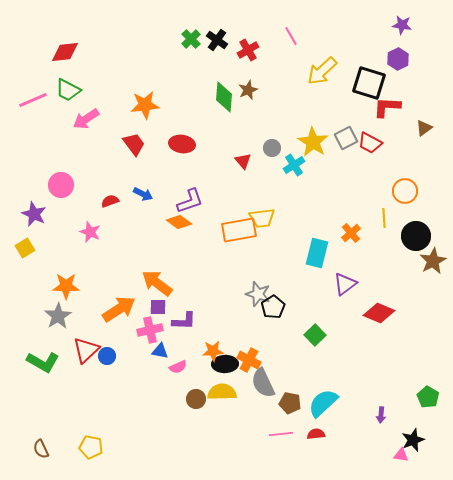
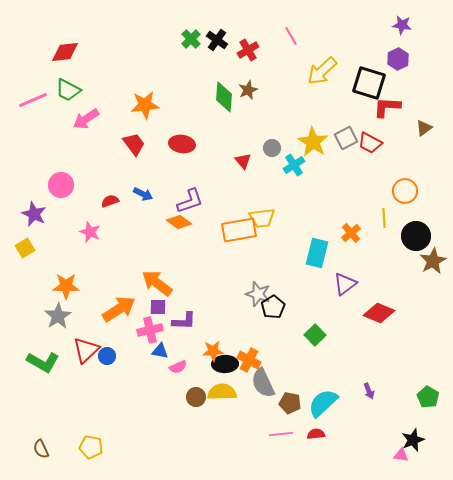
brown circle at (196, 399): moved 2 px up
purple arrow at (381, 415): moved 12 px left, 24 px up; rotated 28 degrees counterclockwise
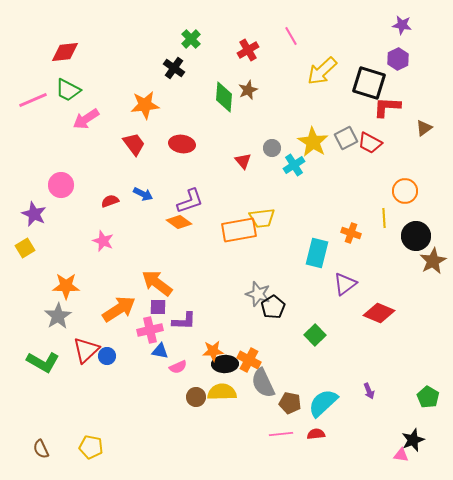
black cross at (217, 40): moved 43 px left, 28 px down
pink star at (90, 232): moved 13 px right, 9 px down
orange cross at (351, 233): rotated 30 degrees counterclockwise
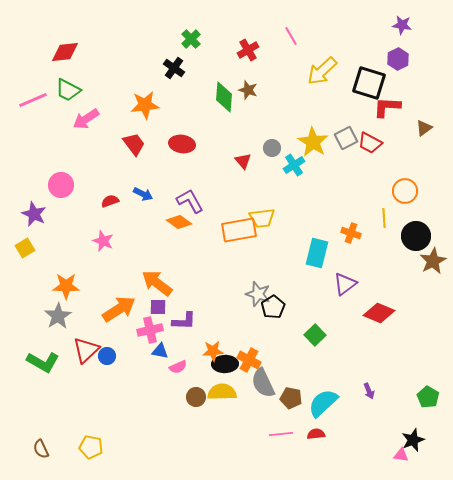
brown star at (248, 90): rotated 30 degrees counterclockwise
purple L-shape at (190, 201): rotated 100 degrees counterclockwise
brown pentagon at (290, 403): moved 1 px right, 5 px up
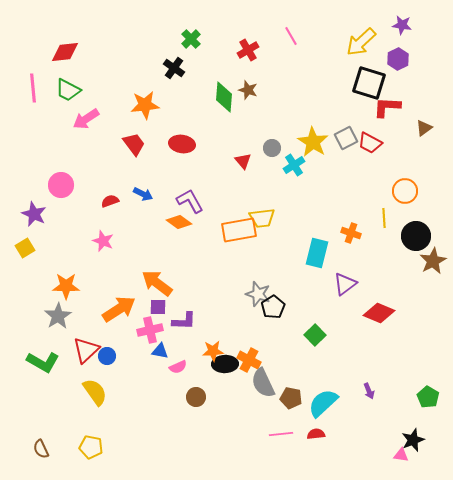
yellow arrow at (322, 71): moved 39 px right, 29 px up
pink line at (33, 100): moved 12 px up; rotated 72 degrees counterclockwise
yellow semicircle at (222, 392): moved 127 px left; rotated 56 degrees clockwise
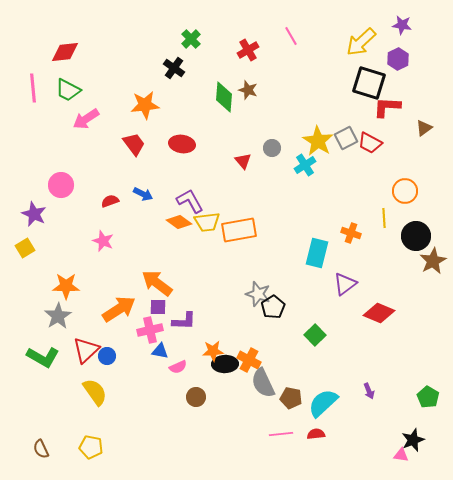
yellow star at (313, 142): moved 5 px right, 1 px up
cyan cross at (294, 165): moved 11 px right
yellow trapezoid at (262, 218): moved 55 px left, 4 px down
green L-shape at (43, 362): moved 5 px up
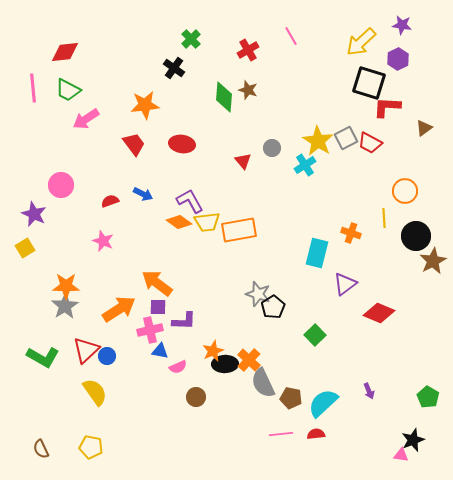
gray star at (58, 316): moved 7 px right, 10 px up
orange star at (213, 351): rotated 20 degrees counterclockwise
orange cross at (249, 360): rotated 15 degrees clockwise
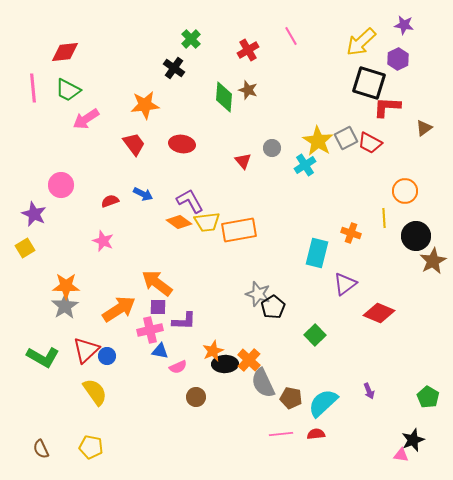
purple star at (402, 25): moved 2 px right
